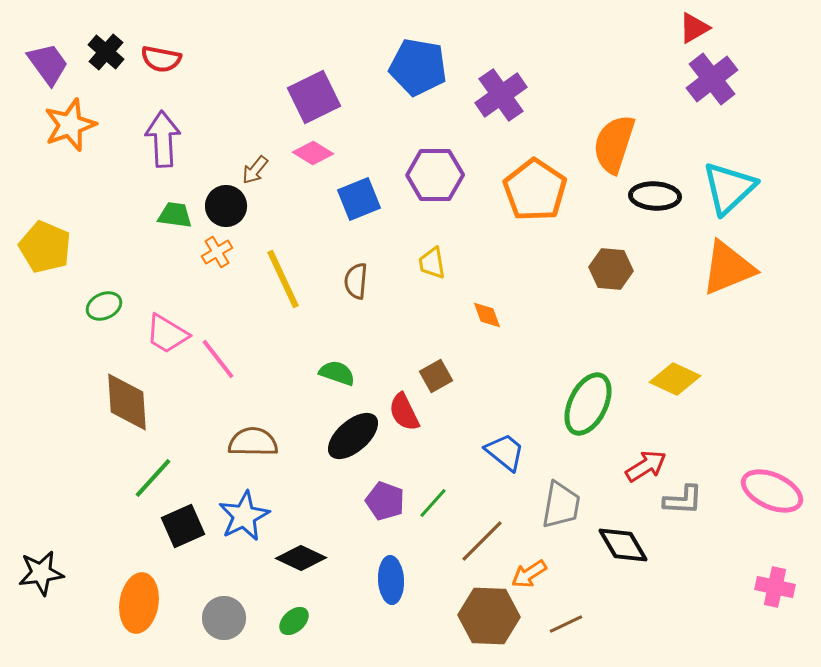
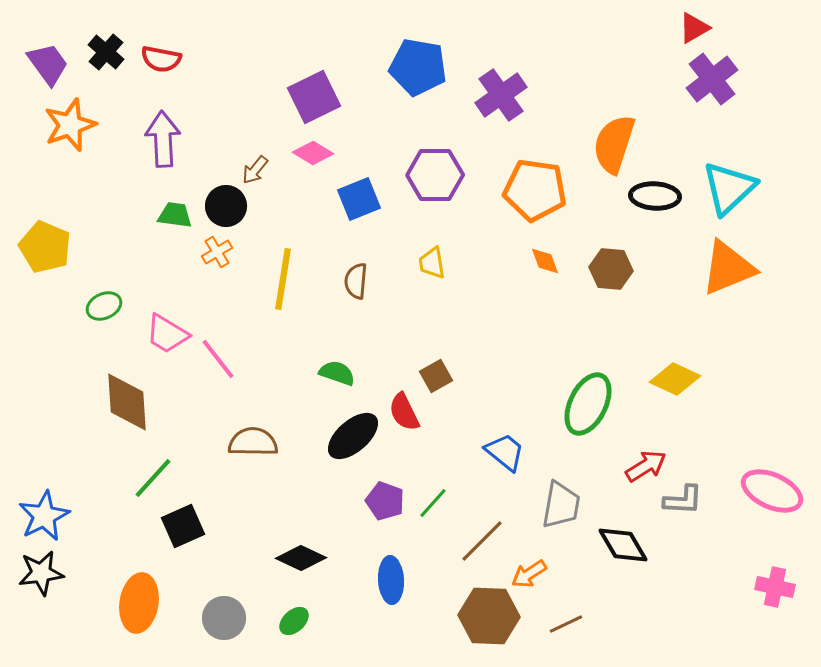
orange pentagon at (535, 190): rotated 26 degrees counterclockwise
yellow line at (283, 279): rotated 34 degrees clockwise
orange diamond at (487, 315): moved 58 px right, 54 px up
blue star at (244, 516): moved 200 px left
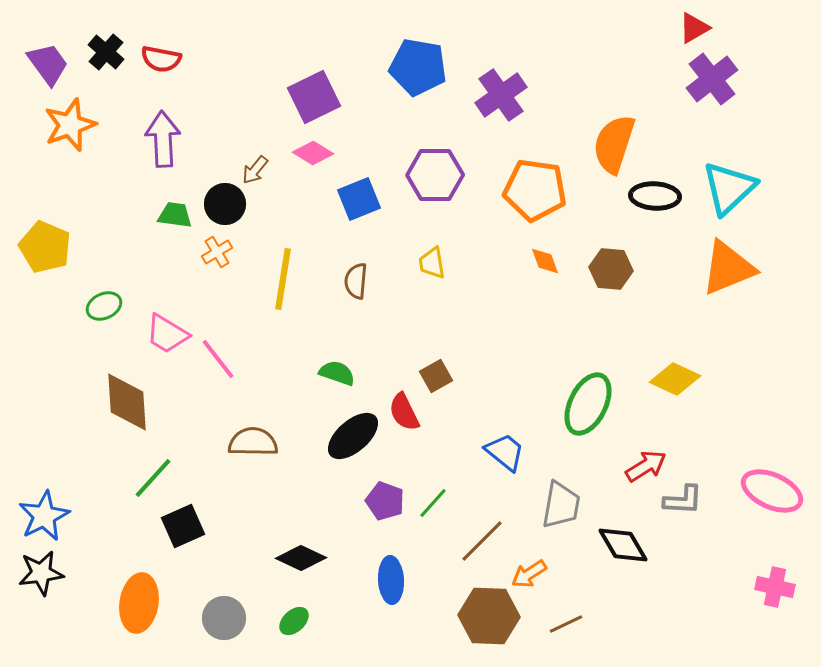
black circle at (226, 206): moved 1 px left, 2 px up
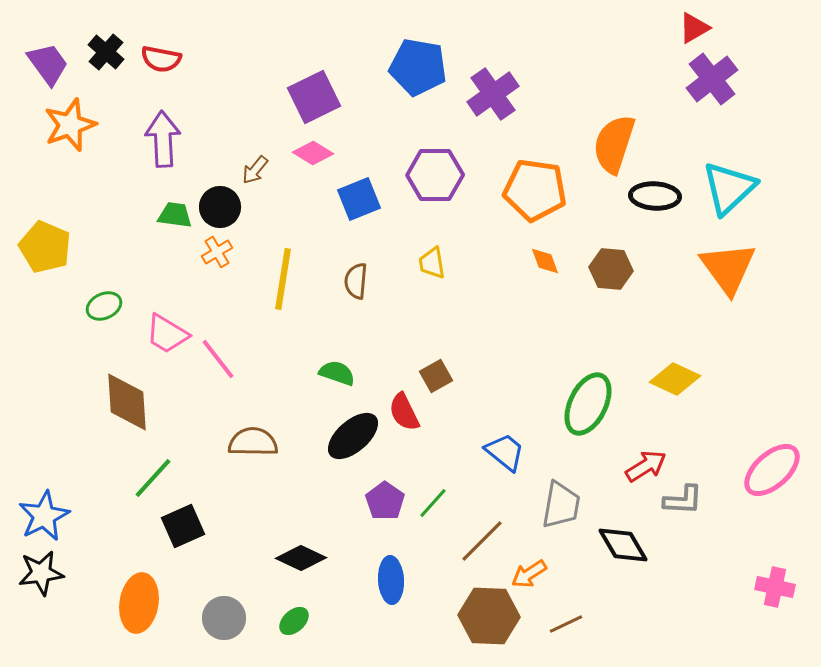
purple cross at (501, 95): moved 8 px left, 1 px up
black circle at (225, 204): moved 5 px left, 3 px down
orange triangle at (728, 268): rotated 44 degrees counterclockwise
pink ellipse at (772, 491): moved 21 px up; rotated 66 degrees counterclockwise
purple pentagon at (385, 501): rotated 15 degrees clockwise
